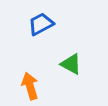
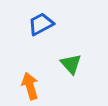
green triangle: rotated 20 degrees clockwise
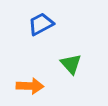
orange arrow: rotated 108 degrees clockwise
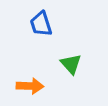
blue trapezoid: rotated 80 degrees counterclockwise
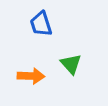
orange arrow: moved 1 px right, 10 px up
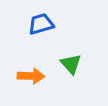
blue trapezoid: rotated 92 degrees clockwise
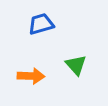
green triangle: moved 5 px right, 1 px down
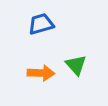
orange arrow: moved 10 px right, 3 px up
